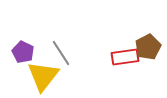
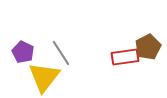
yellow triangle: moved 1 px right, 1 px down
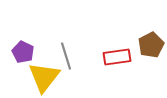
brown pentagon: moved 3 px right, 2 px up
gray line: moved 5 px right, 3 px down; rotated 16 degrees clockwise
red rectangle: moved 8 px left
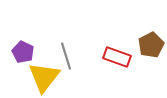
red rectangle: rotated 28 degrees clockwise
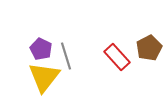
brown pentagon: moved 2 px left, 3 px down
purple pentagon: moved 18 px right, 3 px up
red rectangle: rotated 28 degrees clockwise
